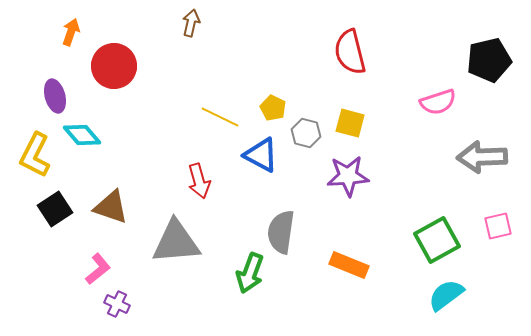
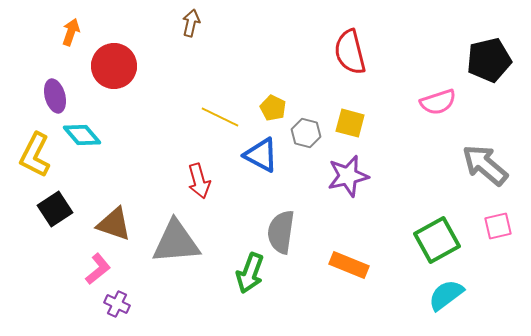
gray arrow: moved 3 px right, 8 px down; rotated 42 degrees clockwise
purple star: rotated 9 degrees counterclockwise
brown triangle: moved 3 px right, 17 px down
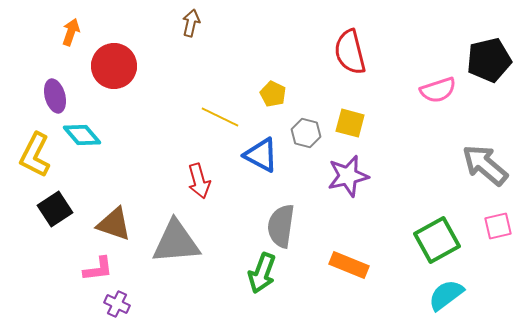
pink semicircle: moved 12 px up
yellow pentagon: moved 14 px up
gray semicircle: moved 6 px up
pink L-shape: rotated 32 degrees clockwise
green arrow: moved 12 px right
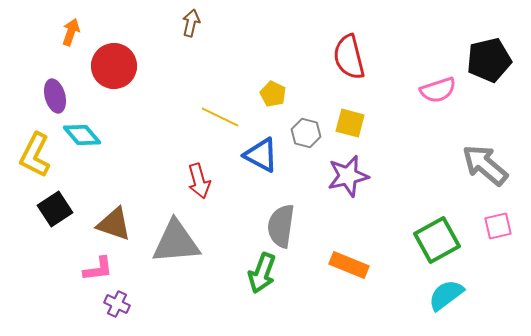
red semicircle: moved 1 px left, 5 px down
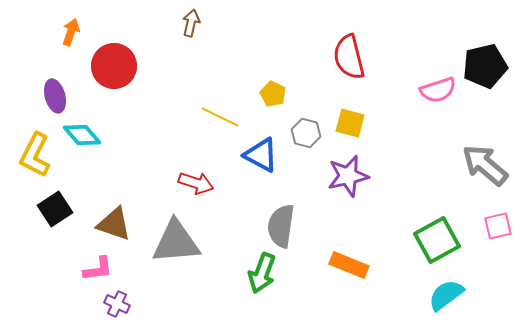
black pentagon: moved 4 px left, 6 px down
red arrow: moved 3 px left, 2 px down; rotated 56 degrees counterclockwise
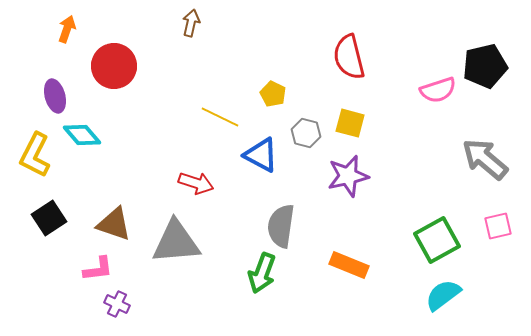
orange arrow: moved 4 px left, 3 px up
gray arrow: moved 6 px up
black square: moved 6 px left, 9 px down
cyan semicircle: moved 3 px left
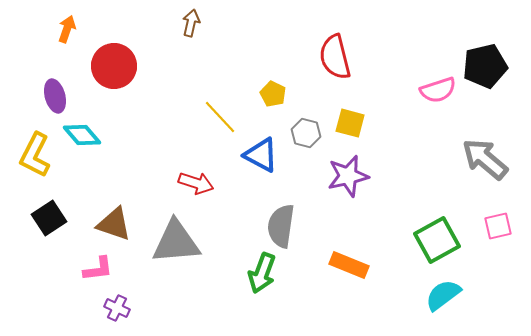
red semicircle: moved 14 px left
yellow line: rotated 21 degrees clockwise
purple cross: moved 4 px down
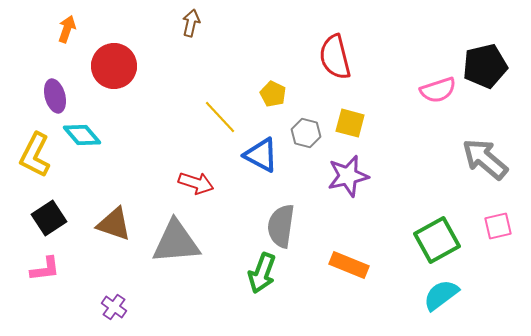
pink L-shape: moved 53 px left
cyan semicircle: moved 2 px left
purple cross: moved 3 px left, 1 px up; rotated 10 degrees clockwise
